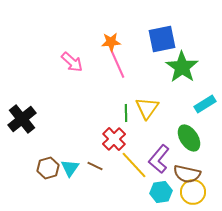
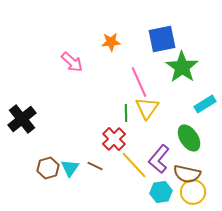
pink line: moved 22 px right, 19 px down
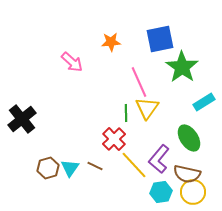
blue square: moved 2 px left
cyan rectangle: moved 1 px left, 2 px up
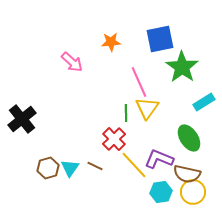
purple L-shape: rotated 72 degrees clockwise
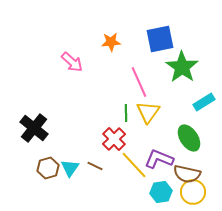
yellow triangle: moved 1 px right, 4 px down
black cross: moved 12 px right, 9 px down; rotated 12 degrees counterclockwise
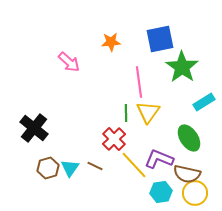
pink arrow: moved 3 px left
pink line: rotated 16 degrees clockwise
yellow circle: moved 2 px right, 1 px down
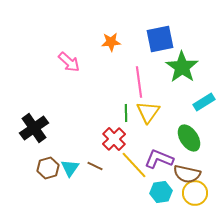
black cross: rotated 16 degrees clockwise
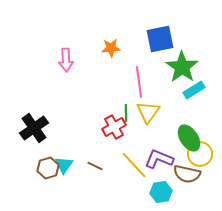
orange star: moved 6 px down
pink arrow: moved 3 px left, 2 px up; rotated 45 degrees clockwise
cyan rectangle: moved 10 px left, 12 px up
red cross: moved 12 px up; rotated 15 degrees clockwise
cyan triangle: moved 6 px left, 3 px up
yellow circle: moved 5 px right, 39 px up
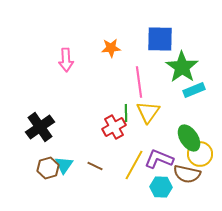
blue square: rotated 12 degrees clockwise
cyan rectangle: rotated 10 degrees clockwise
black cross: moved 6 px right, 1 px up
yellow line: rotated 72 degrees clockwise
cyan hexagon: moved 5 px up; rotated 10 degrees clockwise
